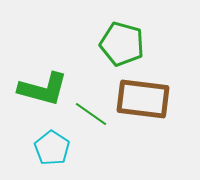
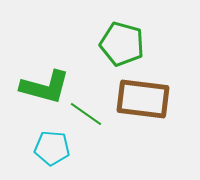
green L-shape: moved 2 px right, 2 px up
green line: moved 5 px left
cyan pentagon: rotated 28 degrees counterclockwise
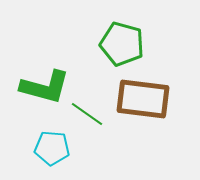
green line: moved 1 px right
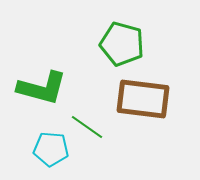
green L-shape: moved 3 px left, 1 px down
green line: moved 13 px down
cyan pentagon: moved 1 px left, 1 px down
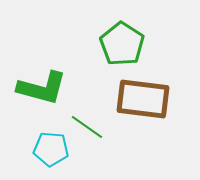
green pentagon: rotated 18 degrees clockwise
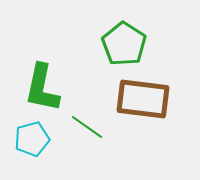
green pentagon: moved 2 px right
green L-shape: rotated 87 degrees clockwise
cyan pentagon: moved 19 px left, 10 px up; rotated 20 degrees counterclockwise
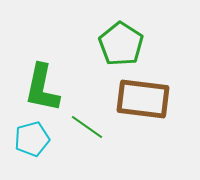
green pentagon: moved 3 px left
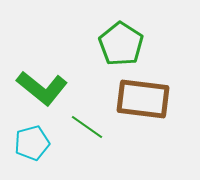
green L-shape: rotated 63 degrees counterclockwise
cyan pentagon: moved 4 px down
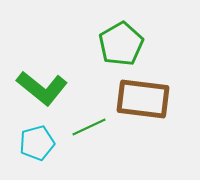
green pentagon: rotated 9 degrees clockwise
green line: moved 2 px right; rotated 60 degrees counterclockwise
cyan pentagon: moved 5 px right
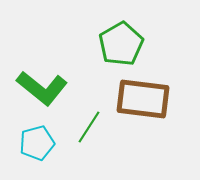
green line: rotated 32 degrees counterclockwise
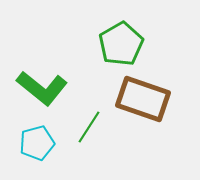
brown rectangle: rotated 12 degrees clockwise
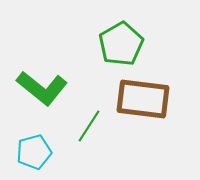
brown rectangle: rotated 12 degrees counterclockwise
green line: moved 1 px up
cyan pentagon: moved 3 px left, 9 px down
